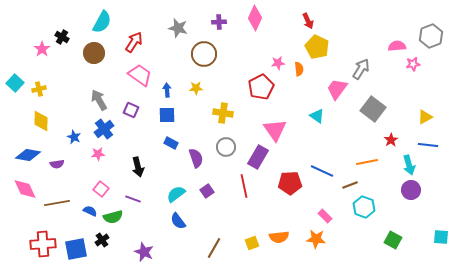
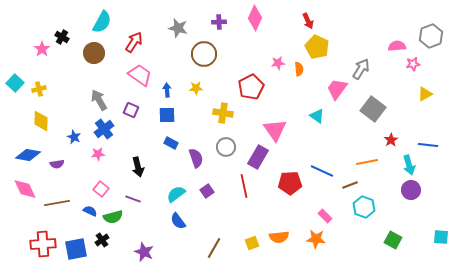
red pentagon at (261, 87): moved 10 px left
yellow triangle at (425, 117): moved 23 px up
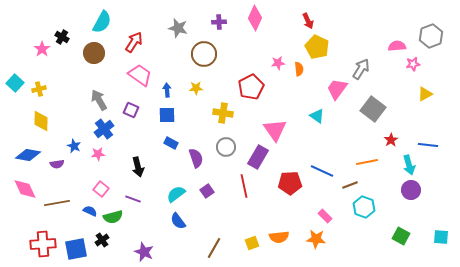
blue star at (74, 137): moved 9 px down
green square at (393, 240): moved 8 px right, 4 px up
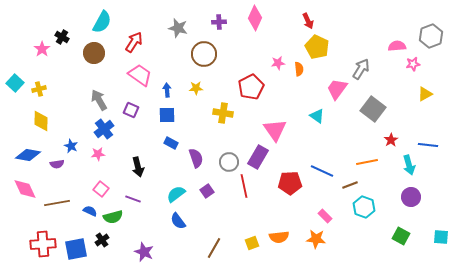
blue star at (74, 146): moved 3 px left
gray circle at (226, 147): moved 3 px right, 15 px down
purple circle at (411, 190): moved 7 px down
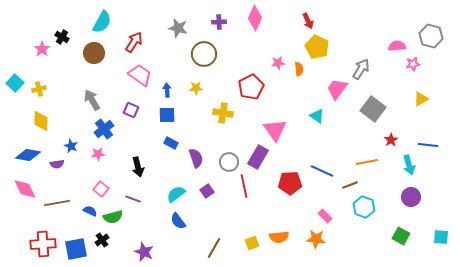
gray hexagon at (431, 36): rotated 25 degrees counterclockwise
yellow triangle at (425, 94): moved 4 px left, 5 px down
gray arrow at (99, 100): moved 7 px left
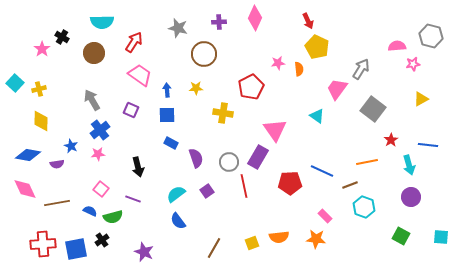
cyan semicircle at (102, 22): rotated 60 degrees clockwise
blue cross at (104, 129): moved 4 px left, 1 px down
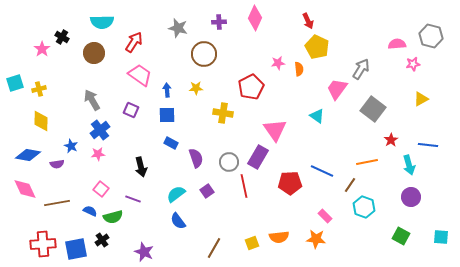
pink semicircle at (397, 46): moved 2 px up
cyan square at (15, 83): rotated 30 degrees clockwise
black arrow at (138, 167): moved 3 px right
brown line at (350, 185): rotated 35 degrees counterclockwise
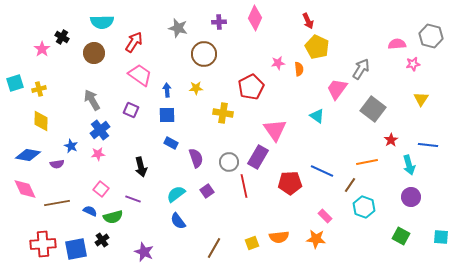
yellow triangle at (421, 99): rotated 28 degrees counterclockwise
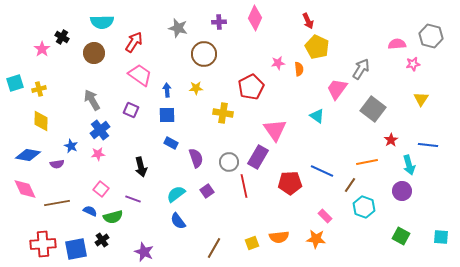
purple circle at (411, 197): moved 9 px left, 6 px up
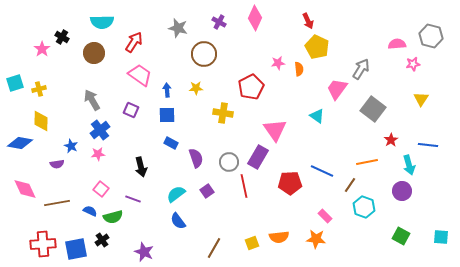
purple cross at (219, 22): rotated 32 degrees clockwise
blue diamond at (28, 155): moved 8 px left, 12 px up
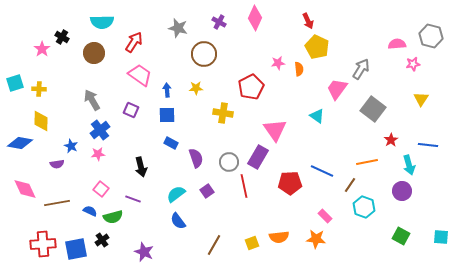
yellow cross at (39, 89): rotated 16 degrees clockwise
brown line at (214, 248): moved 3 px up
